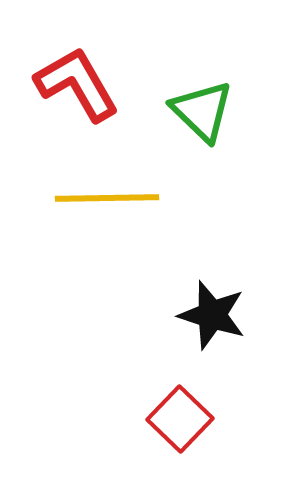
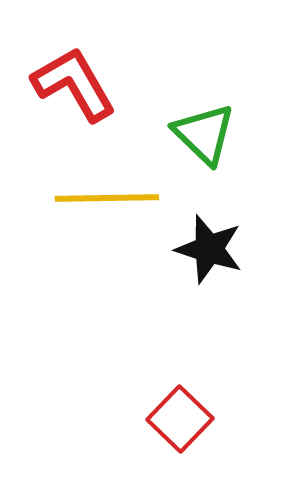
red L-shape: moved 3 px left
green triangle: moved 2 px right, 23 px down
black star: moved 3 px left, 66 px up
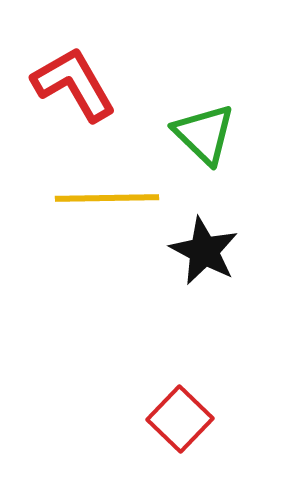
black star: moved 5 px left, 2 px down; rotated 10 degrees clockwise
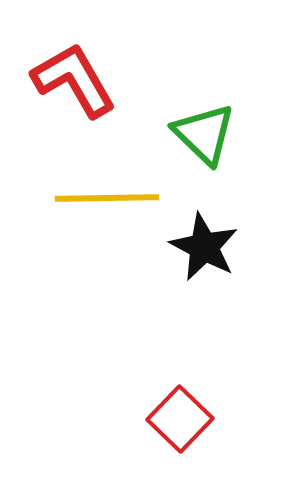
red L-shape: moved 4 px up
black star: moved 4 px up
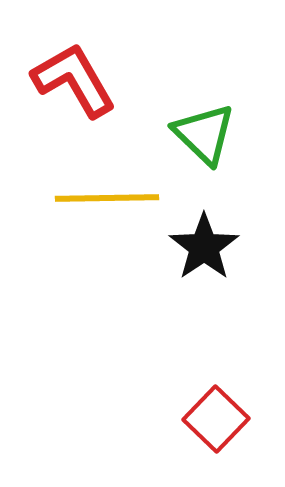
black star: rotated 10 degrees clockwise
red square: moved 36 px right
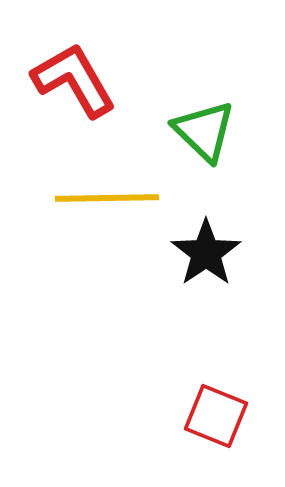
green triangle: moved 3 px up
black star: moved 2 px right, 6 px down
red square: moved 3 px up; rotated 22 degrees counterclockwise
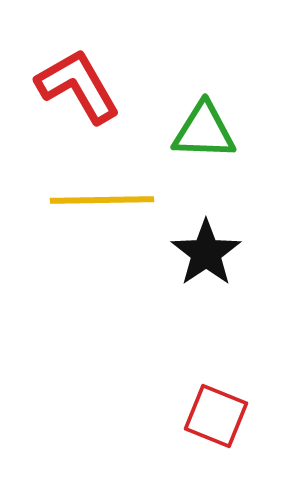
red L-shape: moved 4 px right, 6 px down
green triangle: rotated 42 degrees counterclockwise
yellow line: moved 5 px left, 2 px down
